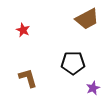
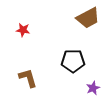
brown trapezoid: moved 1 px right, 1 px up
red star: rotated 16 degrees counterclockwise
black pentagon: moved 2 px up
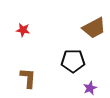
brown trapezoid: moved 6 px right, 10 px down
brown L-shape: rotated 20 degrees clockwise
purple star: moved 3 px left
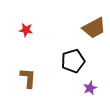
red star: moved 3 px right
black pentagon: rotated 15 degrees counterclockwise
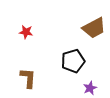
red star: moved 2 px down
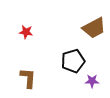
purple star: moved 2 px right, 7 px up; rotated 24 degrees clockwise
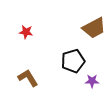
brown L-shape: rotated 35 degrees counterclockwise
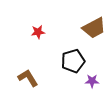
red star: moved 12 px right; rotated 16 degrees counterclockwise
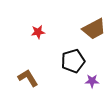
brown trapezoid: moved 1 px down
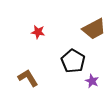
red star: rotated 16 degrees clockwise
black pentagon: rotated 25 degrees counterclockwise
purple star: rotated 24 degrees clockwise
